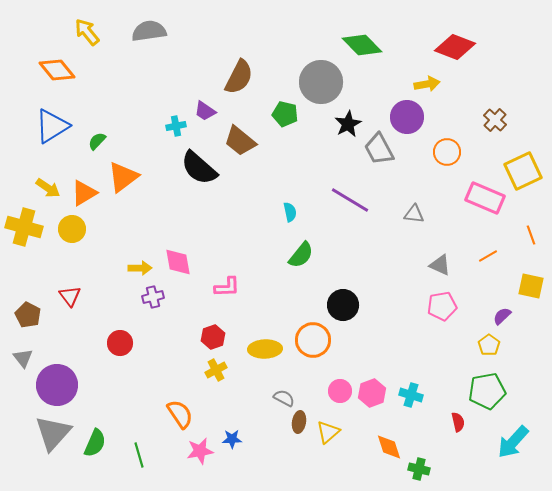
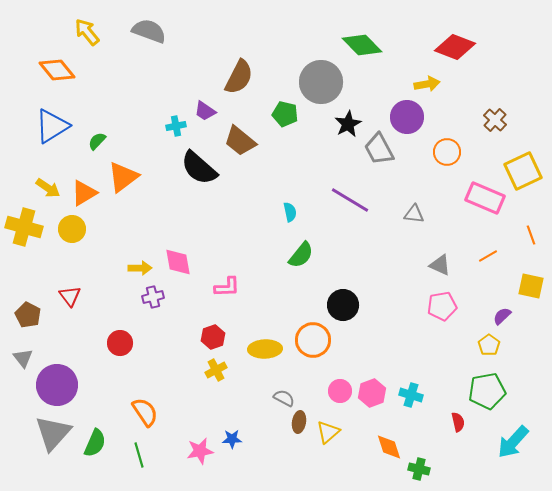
gray semicircle at (149, 31): rotated 28 degrees clockwise
orange semicircle at (180, 414): moved 35 px left, 2 px up
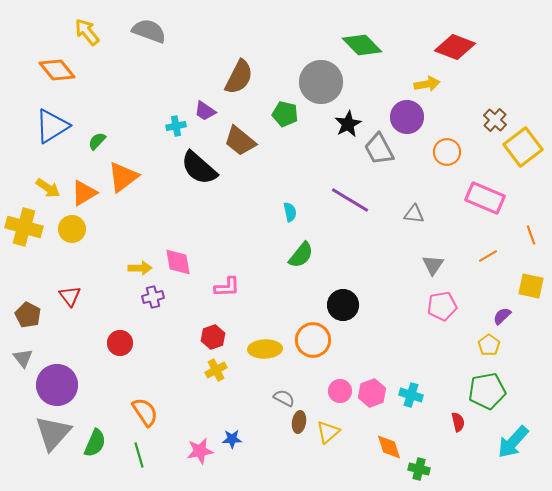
yellow square at (523, 171): moved 24 px up; rotated 12 degrees counterclockwise
gray triangle at (440, 265): moved 7 px left; rotated 40 degrees clockwise
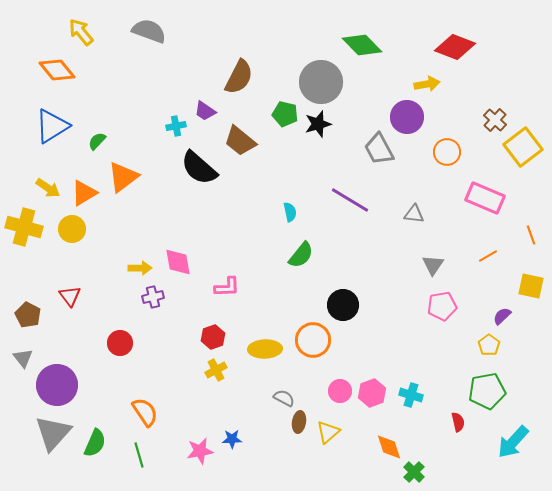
yellow arrow at (87, 32): moved 6 px left
black star at (348, 124): moved 30 px left; rotated 12 degrees clockwise
green cross at (419, 469): moved 5 px left, 3 px down; rotated 30 degrees clockwise
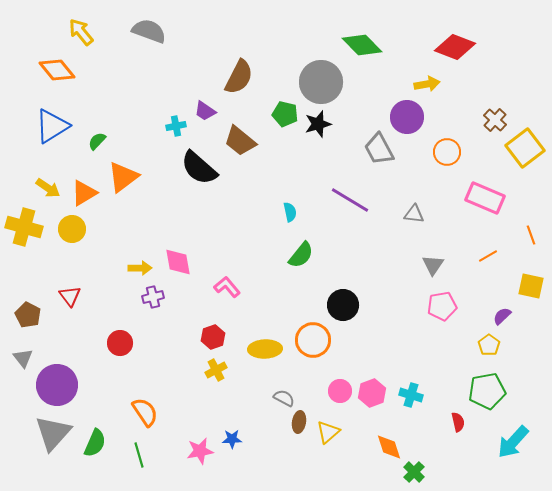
yellow square at (523, 147): moved 2 px right, 1 px down
pink L-shape at (227, 287): rotated 128 degrees counterclockwise
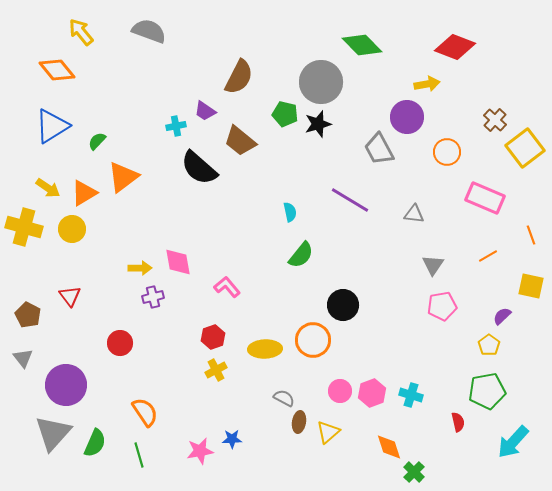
purple circle at (57, 385): moved 9 px right
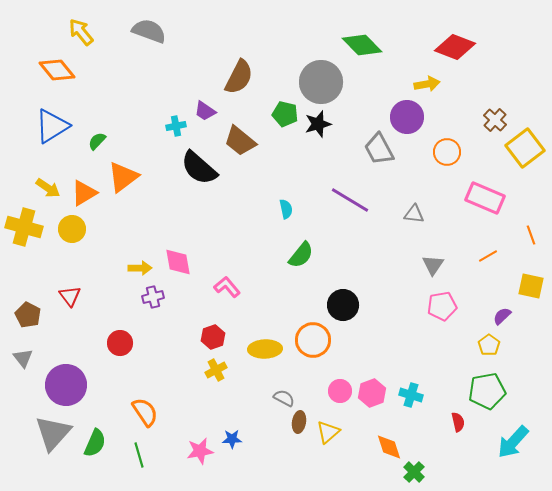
cyan semicircle at (290, 212): moved 4 px left, 3 px up
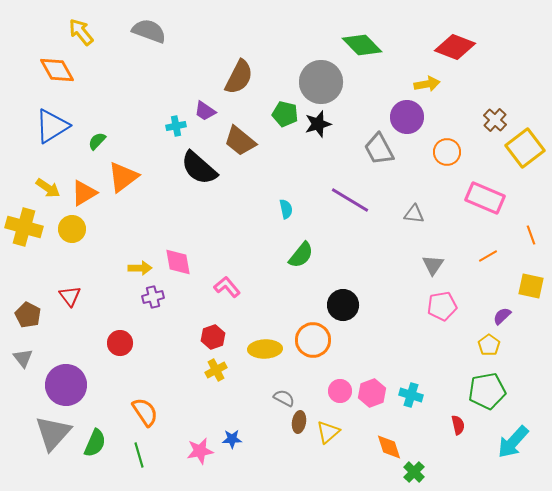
orange diamond at (57, 70): rotated 9 degrees clockwise
red semicircle at (458, 422): moved 3 px down
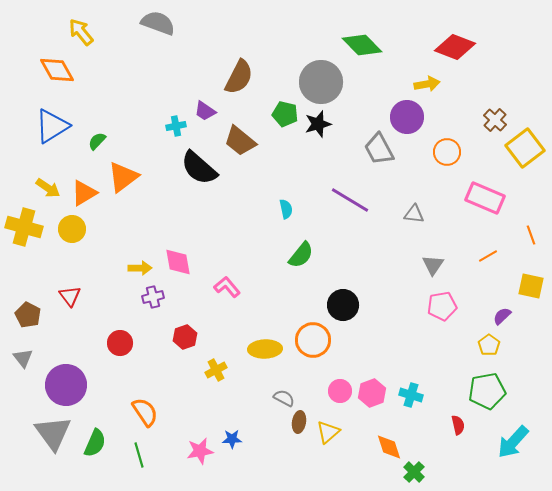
gray semicircle at (149, 31): moved 9 px right, 8 px up
red hexagon at (213, 337): moved 28 px left
gray triangle at (53, 433): rotated 18 degrees counterclockwise
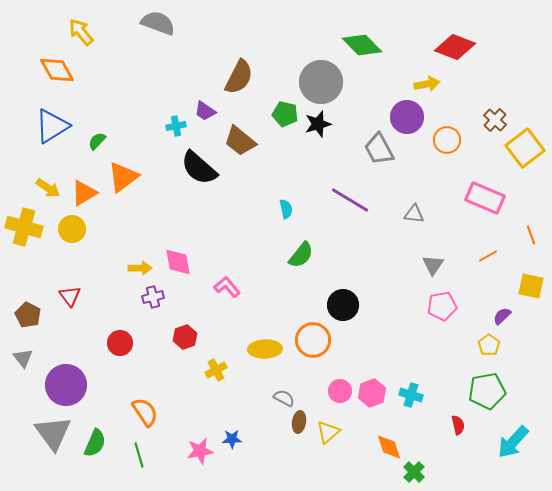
orange circle at (447, 152): moved 12 px up
